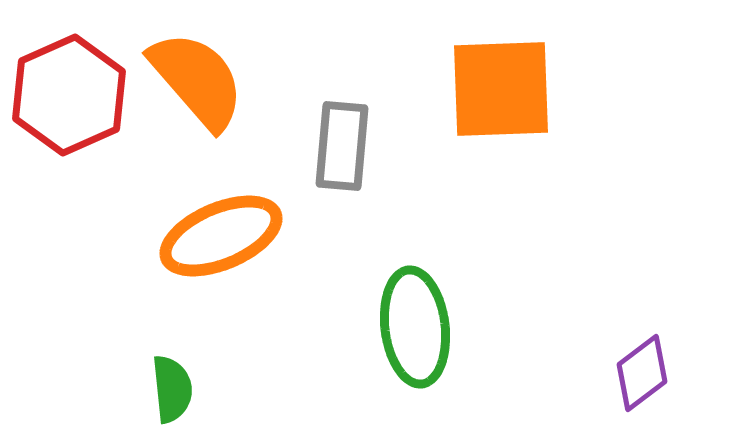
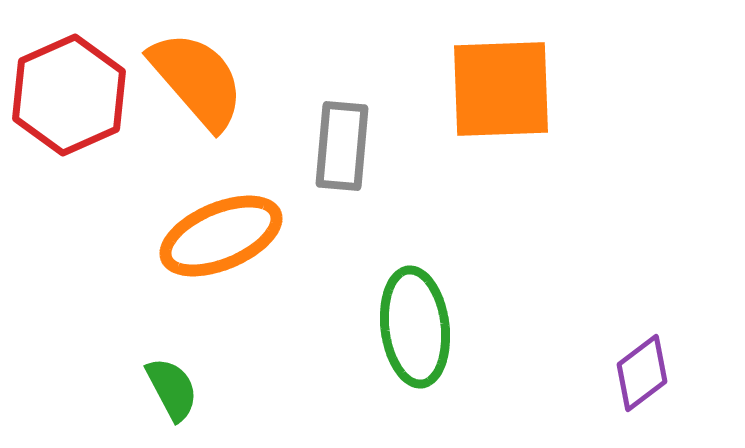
green semicircle: rotated 22 degrees counterclockwise
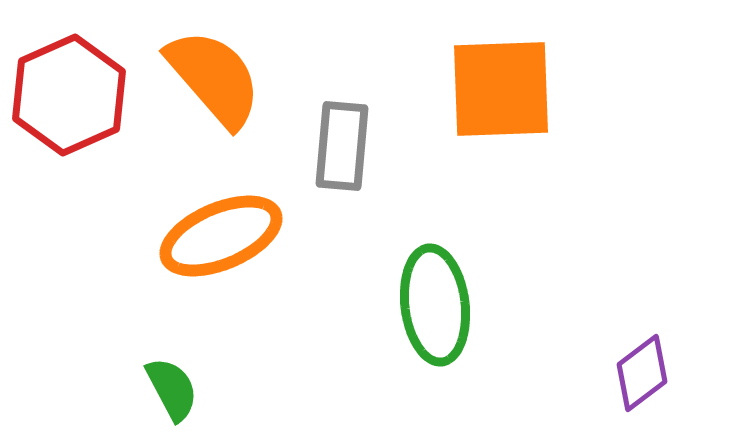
orange semicircle: moved 17 px right, 2 px up
green ellipse: moved 20 px right, 22 px up
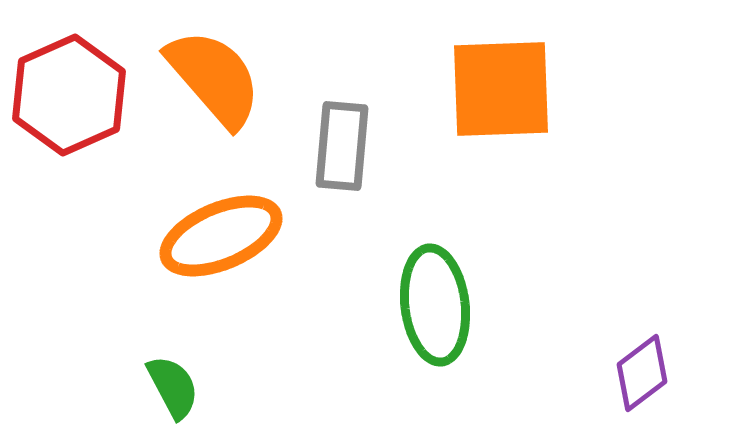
green semicircle: moved 1 px right, 2 px up
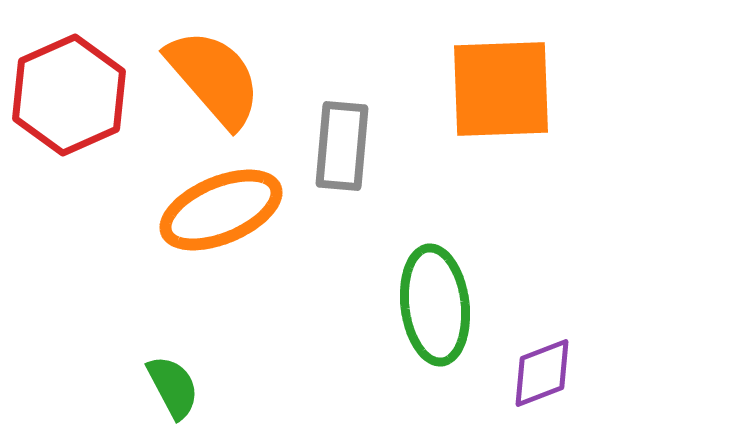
orange ellipse: moved 26 px up
purple diamond: moved 100 px left; rotated 16 degrees clockwise
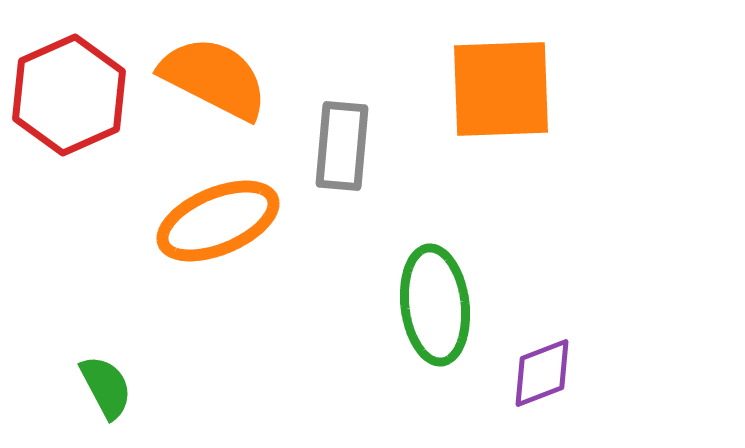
orange semicircle: rotated 22 degrees counterclockwise
orange ellipse: moved 3 px left, 11 px down
green semicircle: moved 67 px left
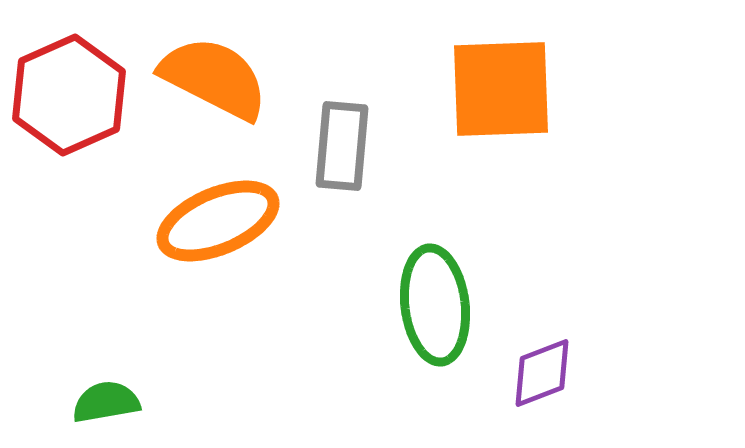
green semicircle: moved 15 px down; rotated 72 degrees counterclockwise
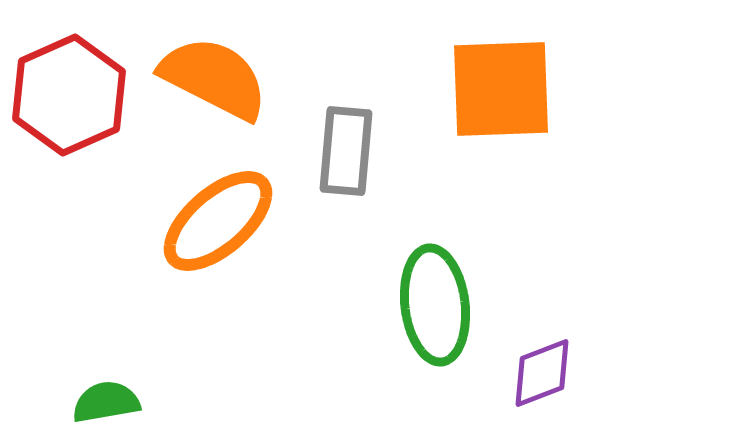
gray rectangle: moved 4 px right, 5 px down
orange ellipse: rotated 18 degrees counterclockwise
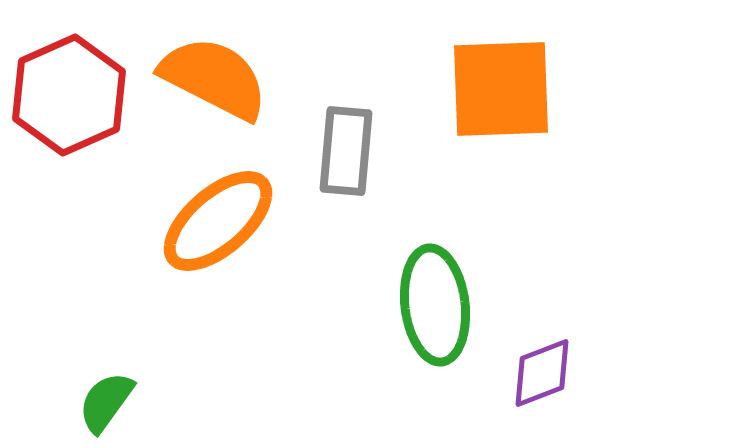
green semicircle: rotated 44 degrees counterclockwise
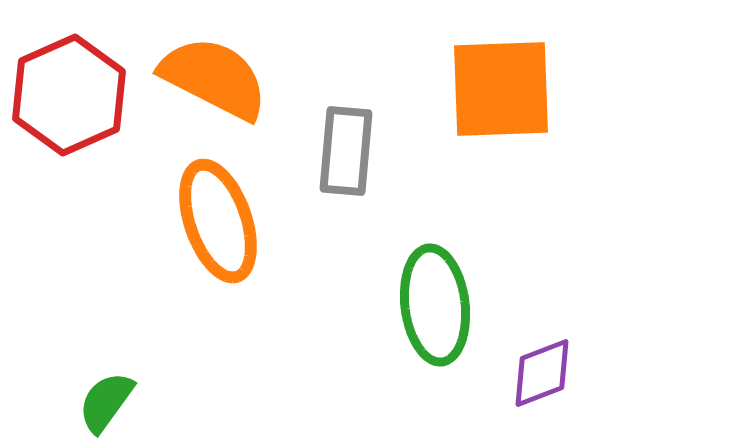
orange ellipse: rotated 68 degrees counterclockwise
